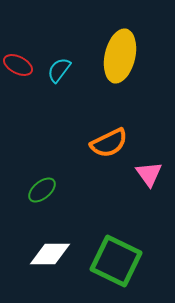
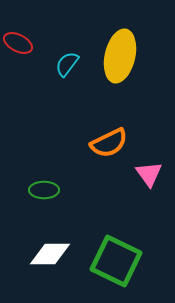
red ellipse: moved 22 px up
cyan semicircle: moved 8 px right, 6 px up
green ellipse: moved 2 px right; rotated 40 degrees clockwise
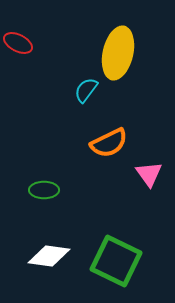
yellow ellipse: moved 2 px left, 3 px up
cyan semicircle: moved 19 px right, 26 px down
white diamond: moved 1 px left, 2 px down; rotated 9 degrees clockwise
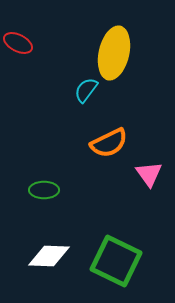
yellow ellipse: moved 4 px left
white diamond: rotated 6 degrees counterclockwise
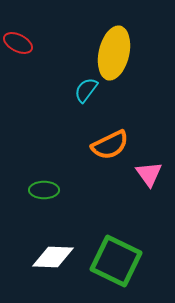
orange semicircle: moved 1 px right, 2 px down
white diamond: moved 4 px right, 1 px down
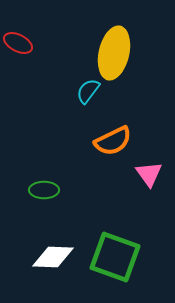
cyan semicircle: moved 2 px right, 1 px down
orange semicircle: moved 3 px right, 4 px up
green square: moved 1 px left, 4 px up; rotated 6 degrees counterclockwise
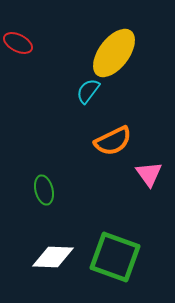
yellow ellipse: rotated 24 degrees clockwise
green ellipse: rotated 76 degrees clockwise
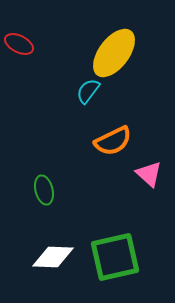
red ellipse: moved 1 px right, 1 px down
pink triangle: rotated 12 degrees counterclockwise
green square: rotated 33 degrees counterclockwise
